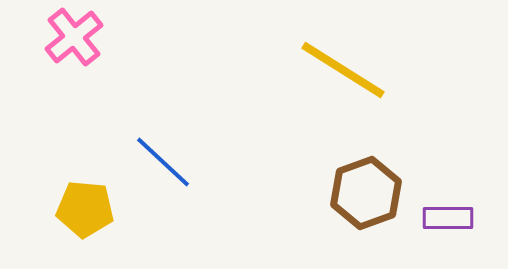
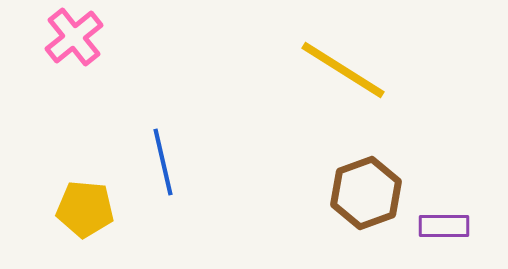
blue line: rotated 34 degrees clockwise
purple rectangle: moved 4 px left, 8 px down
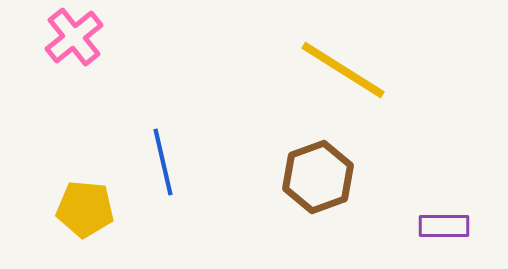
brown hexagon: moved 48 px left, 16 px up
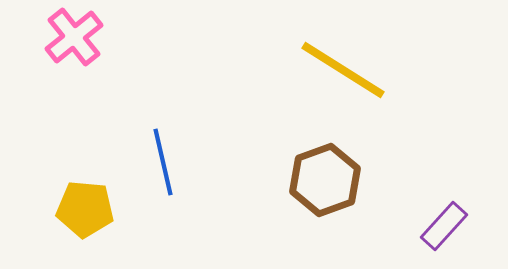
brown hexagon: moved 7 px right, 3 px down
purple rectangle: rotated 48 degrees counterclockwise
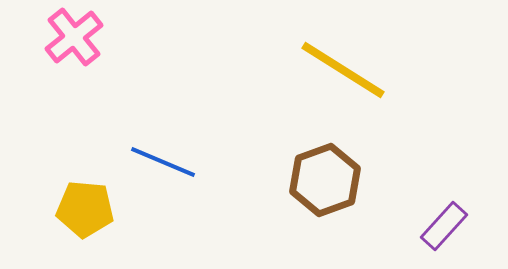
blue line: rotated 54 degrees counterclockwise
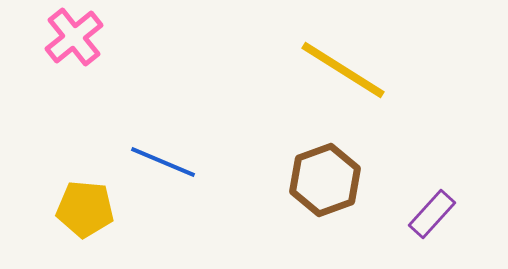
purple rectangle: moved 12 px left, 12 px up
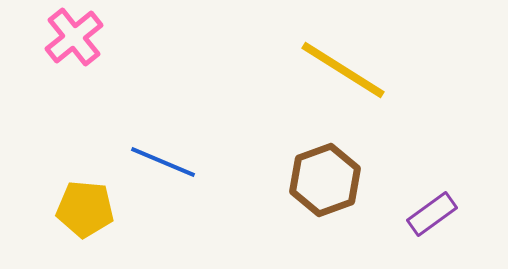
purple rectangle: rotated 12 degrees clockwise
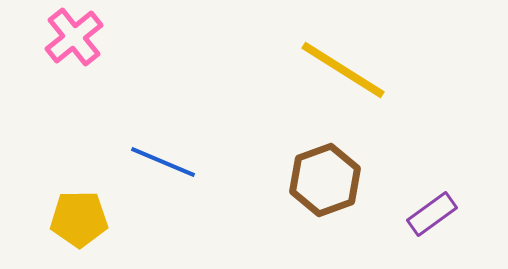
yellow pentagon: moved 6 px left, 10 px down; rotated 6 degrees counterclockwise
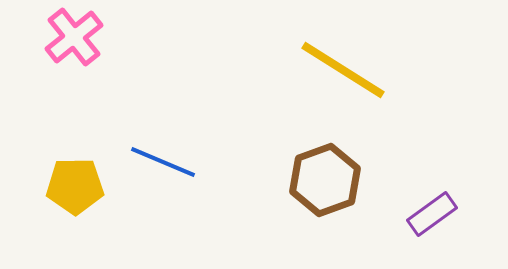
yellow pentagon: moved 4 px left, 33 px up
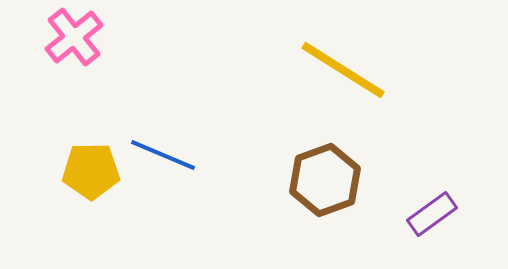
blue line: moved 7 px up
yellow pentagon: moved 16 px right, 15 px up
